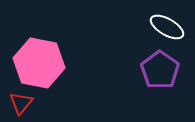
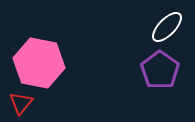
white ellipse: rotated 76 degrees counterclockwise
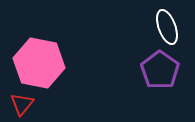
white ellipse: rotated 64 degrees counterclockwise
red triangle: moved 1 px right, 1 px down
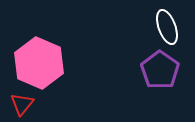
pink hexagon: rotated 12 degrees clockwise
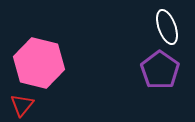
pink hexagon: rotated 9 degrees counterclockwise
red triangle: moved 1 px down
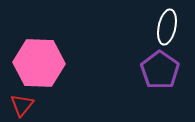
white ellipse: rotated 32 degrees clockwise
pink hexagon: rotated 12 degrees counterclockwise
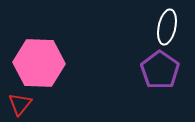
red triangle: moved 2 px left, 1 px up
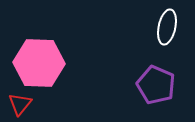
purple pentagon: moved 4 px left, 15 px down; rotated 12 degrees counterclockwise
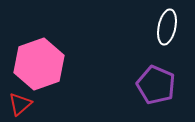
pink hexagon: moved 1 px down; rotated 21 degrees counterclockwise
red triangle: rotated 10 degrees clockwise
